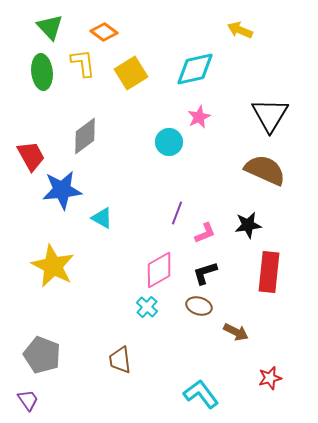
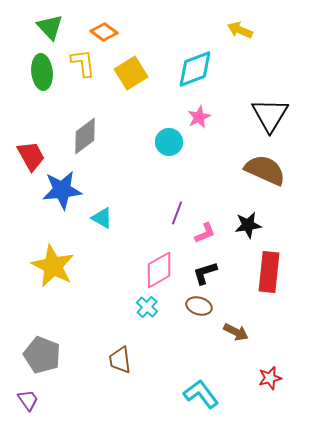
cyan diamond: rotated 9 degrees counterclockwise
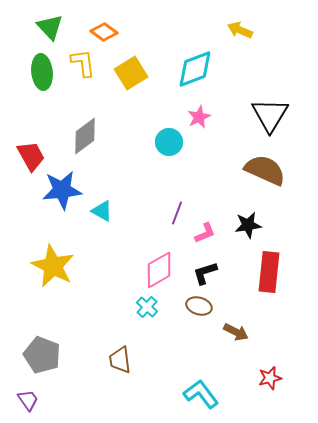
cyan triangle: moved 7 px up
